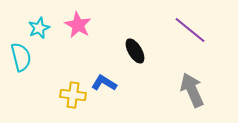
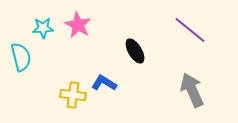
cyan star: moved 4 px right; rotated 20 degrees clockwise
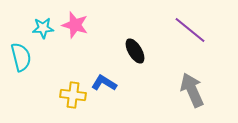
pink star: moved 3 px left; rotated 12 degrees counterclockwise
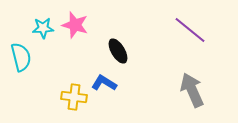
black ellipse: moved 17 px left
yellow cross: moved 1 px right, 2 px down
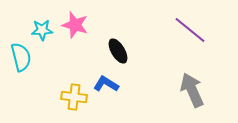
cyan star: moved 1 px left, 2 px down
blue L-shape: moved 2 px right, 1 px down
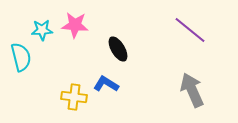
pink star: rotated 12 degrees counterclockwise
black ellipse: moved 2 px up
